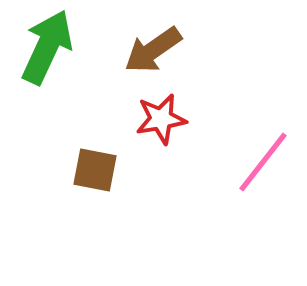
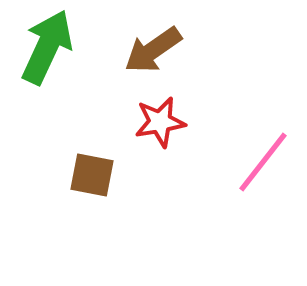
red star: moved 1 px left, 3 px down
brown square: moved 3 px left, 5 px down
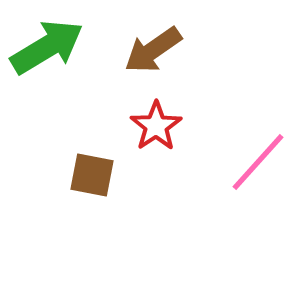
green arrow: rotated 34 degrees clockwise
red star: moved 4 px left, 4 px down; rotated 24 degrees counterclockwise
pink line: moved 5 px left; rotated 4 degrees clockwise
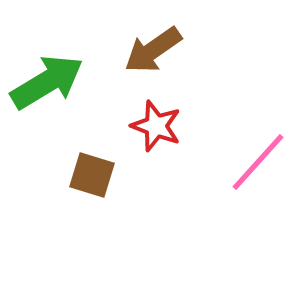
green arrow: moved 35 px down
red star: rotated 18 degrees counterclockwise
brown square: rotated 6 degrees clockwise
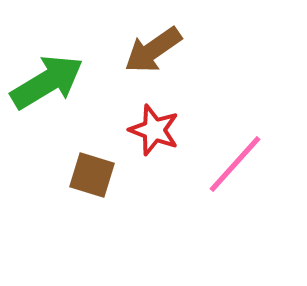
red star: moved 2 px left, 4 px down
pink line: moved 23 px left, 2 px down
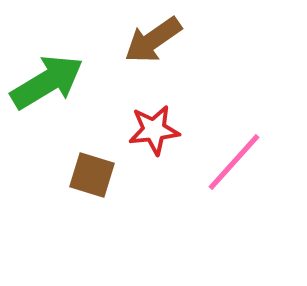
brown arrow: moved 10 px up
red star: rotated 27 degrees counterclockwise
pink line: moved 1 px left, 2 px up
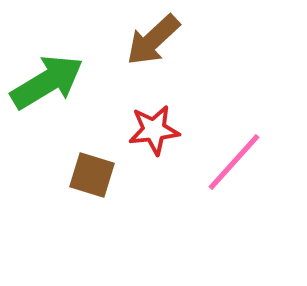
brown arrow: rotated 8 degrees counterclockwise
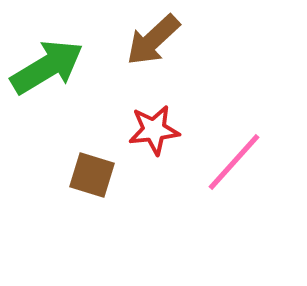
green arrow: moved 15 px up
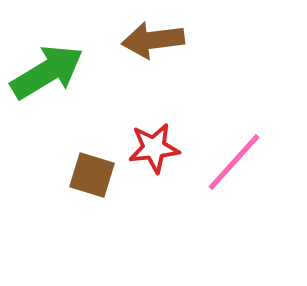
brown arrow: rotated 36 degrees clockwise
green arrow: moved 5 px down
red star: moved 18 px down
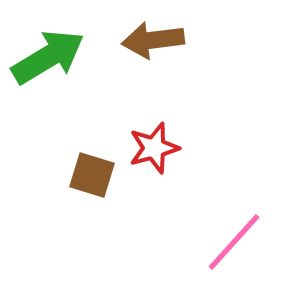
green arrow: moved 1 px right, 15 px up
red star: rotated 9 degrees counterclockwise
pink line: moved 80 px down
